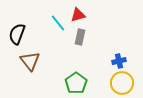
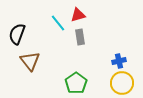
gray rectangle: rotated 21 degrees counterclockwise
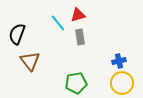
green pentagon: rotated 25 degrees clockwise
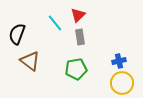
red triangle: rotated 28 degrees counterclockwise
cyan line: moved 3 px left
brown triangle: rotated 15 degrees counterclockwise
green pentagon: moved 14 px up
